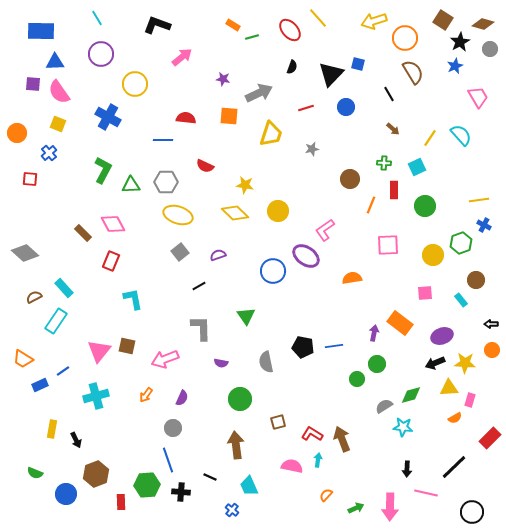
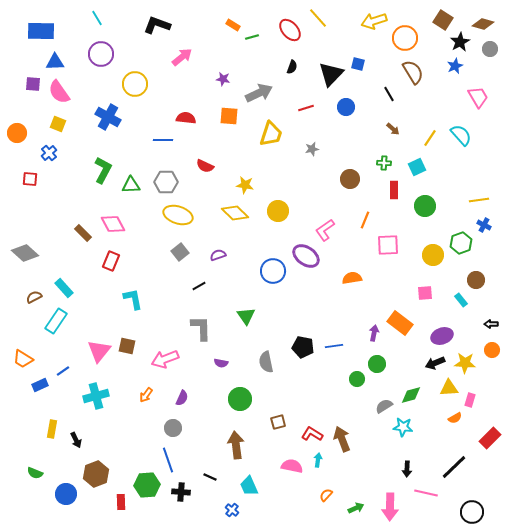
orange line at (371, 205): moved 6 px left, 15 px down
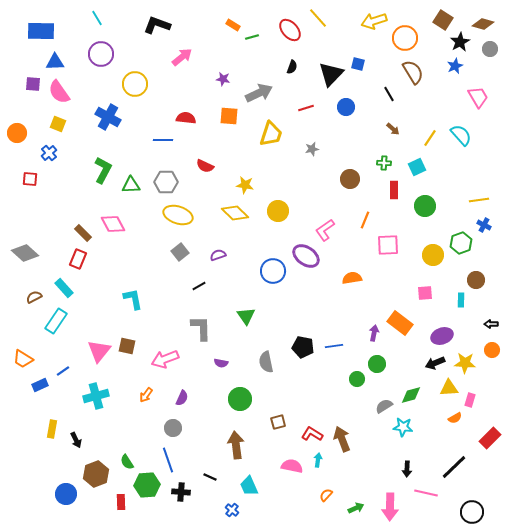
red rectangle at (111, 261): moved 33 px left, 2 px up
cyan rectangle at (461, 300): rotated 40 degrees clockwise
green semicircle at (35, 473): moved 92 px right, 11 px up; rotated 35 degrees clockwise
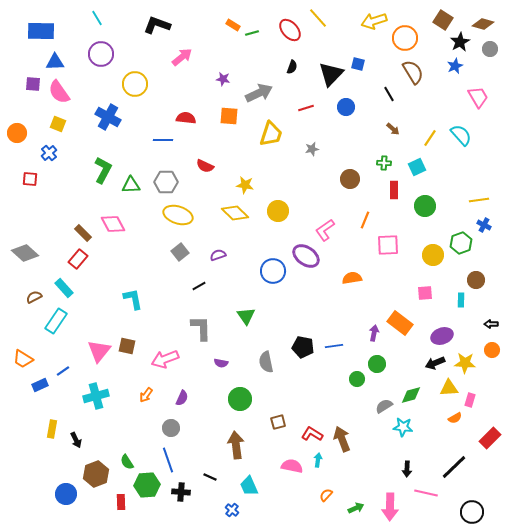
green line at (252, 37): moved 4 px up
red rectangle at (78, 259): rotated 18 degrees clockwise
gray circle at (173, 428): moved 2 px left
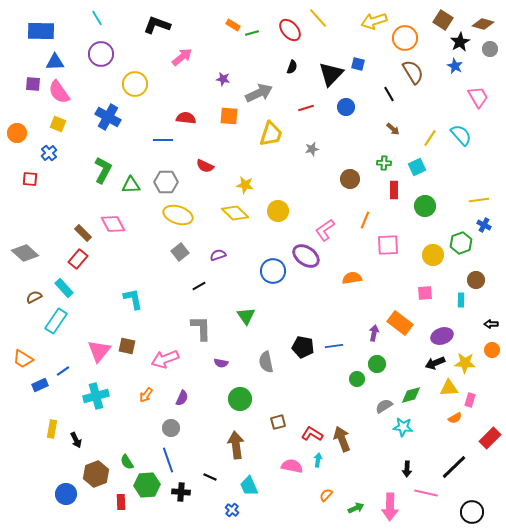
blue star at (455, 66): rotated 21 degrees counterclockwise
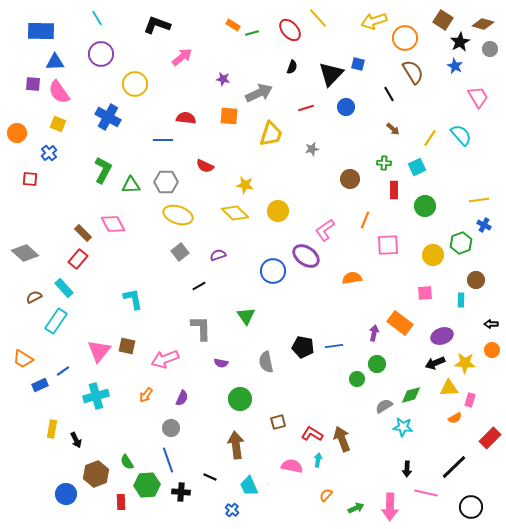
black circle at (472, 512): moved 1 px left, 5 px up
